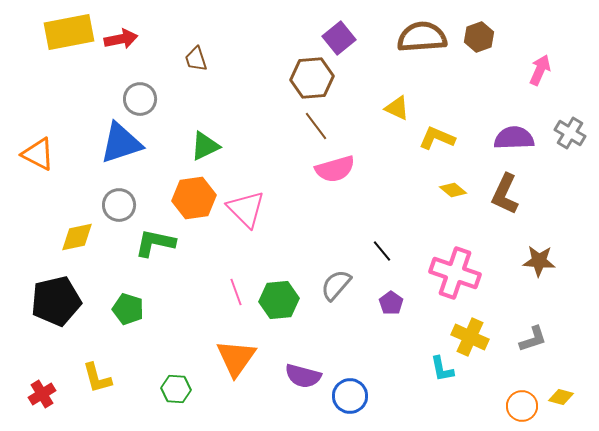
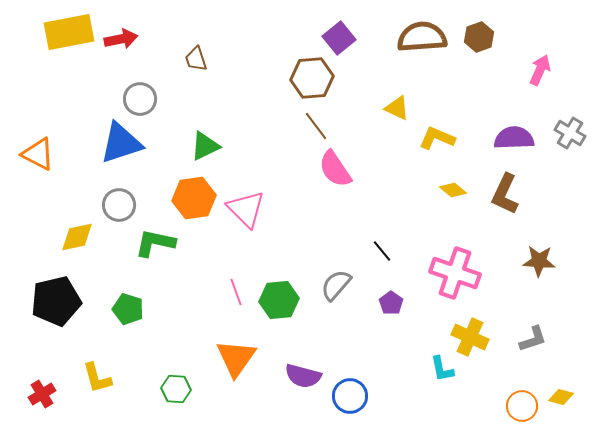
pink semicircle at (335, 169): rotated 72 degrees clockwise
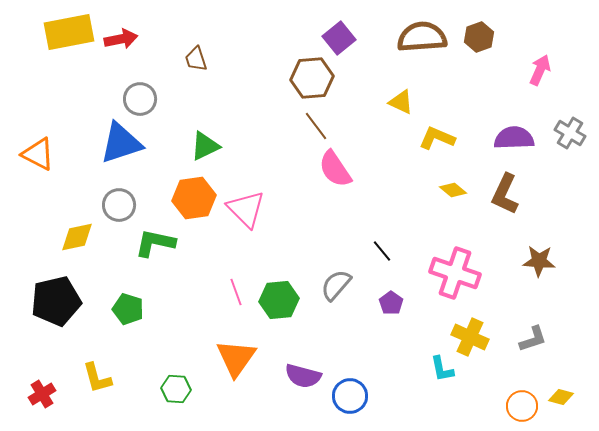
yellow triangle at (397, 108): moved 4 px right, 6 px up
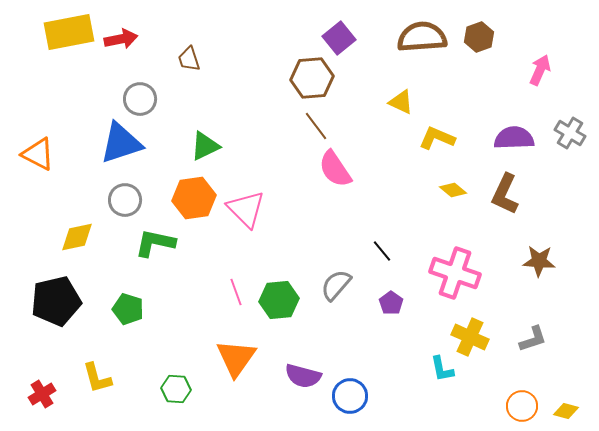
brown trapezoid at (196, 59): moved 7 px left
gray circle at (119, 205): moved 6 px right, 5 px up
yellow diamond at (561, 397): moved 5 px right, 14 px down
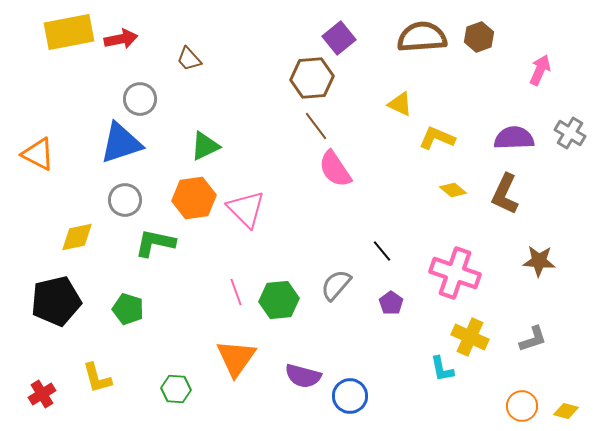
brown trapezoid at (189, 59): rotated 24 degrees counterclockwise
yellow triangle at (401, 102): moved 1 px left, 2 px down
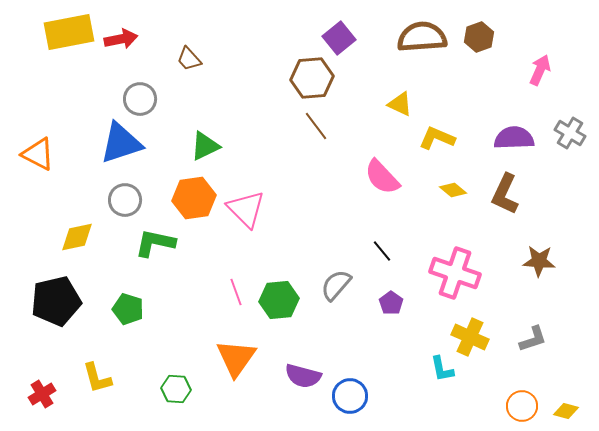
pink semicircle at (335, 169): moved 47 px right, 8 px down; rotated 9 degrees counterclockwise
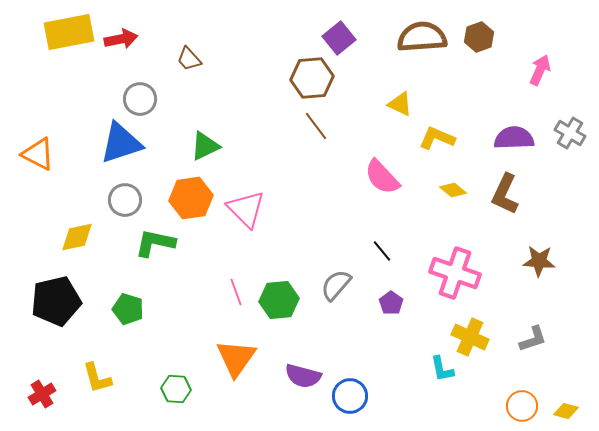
orange hexagon at (194, 198): moved 3 px left
